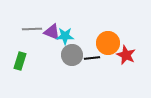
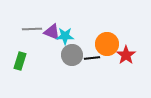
orange circle: moved 1 px left, 1 px down
red star: rotated 12 degrees clockwise
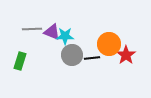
orange circle: moved 2 px right
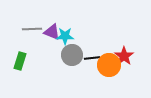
orange circle: moved 21 px down
red star: moved 2 px left, 1 px down
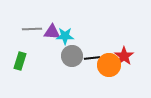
purple triangle: rotated 18 degrees counterclockwise
gray circle: moved 1 px down
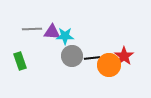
green rectangle: rotated 36 degrees counterclockwise
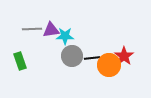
purple triangle: moved 1 px left, 2 px up; rotated 12 degrees counterclockwise
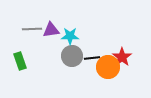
cyan star: moved 5 px right
red star: moved 2 px left, 1 px down
orange circle: moved 1 px left, 2 px down
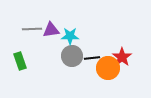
orange circle: moved 1 px down
